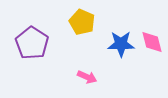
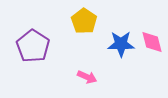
yellow pentagon: moved 2 px right, 1 px up; rotated 10 degrees clockwise
purple pentagon: moved 1 px right, 3 px down
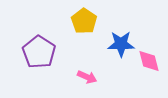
pink diamond: moved 3 px left, 19 px down
purple pentagon: moved 6 px right, 6 px down
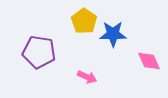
blue star: moved 8 px left, 10 px up
purple pentagon: rotated 24 degrees counterclockwise
pink diamond: rotated 10 degrees counterclockwise
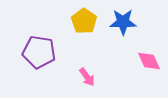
blue star: moved 10 px right, 12 px up
pink arrow: rotated 30 degrees clockwise
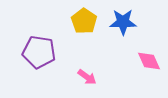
pink arrow: rotated 18 degrees counterclockwise
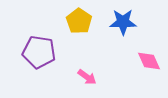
yellow pentagon: moved 5 px left
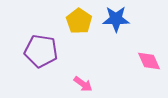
blue star: moved 7 px left, 3 px up
purple pentagon: moved 2 px right, 1 px up
pink arrow: moved 4 px left, 7 px down
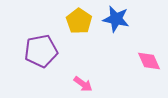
blue star: rotated 12 degrees clockwise
purple pentagon: rotated 20 degrees counterclockwise
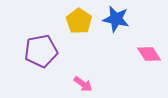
pink diamond: moved 7 px up; rotated 10 degrees counterclockwise
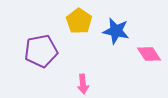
blue star: moved 12 px down
pink arrow: rotated 48 degrees clockwise
